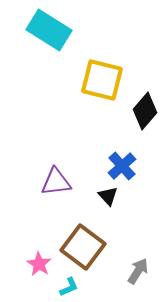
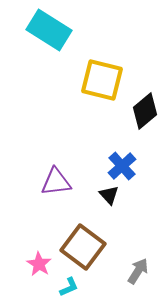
black diamond: rotated 9 degrees clockwise
black triangle: moved 1 px right, 1 px up
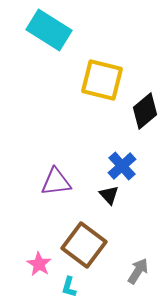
brown square: moved 1 px right, 2 px up
cyan L-shape: rotated 130 degrees clockwise
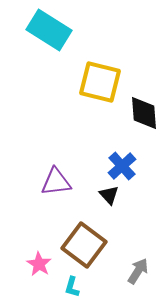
yellow square: moved 2 px left, 2 px down
black diamond: moved 1 px left, 2 px down; rotated 54 degrees counterclockwise
cyan L-shape: moved 3 px right
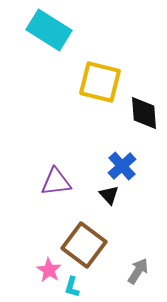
pink star: moved 10 px right, 6 px down
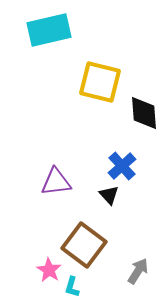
cyan rectangle: rotated 45 degrees counterclockwise
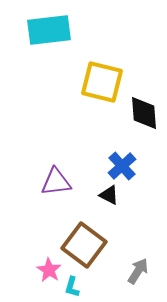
cyan rectangle: rotated 6 degrees clockwise
yellow square: moved 2 px right
black triangle: rotated 20 degrees counterclockwise
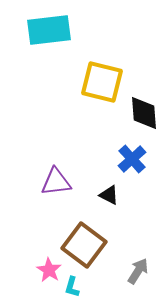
blue cross: moved 10 px right, 7 px up
